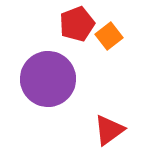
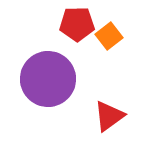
red pentagon: rotated 20 degrees clockwise
red triangle: moved 14 px up
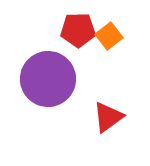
red pentagon: moved 1 px right, 6 px down
red triangle: moved 1 px left, 1 px down
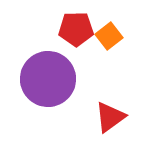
red pentagon: moved 2 px left, 1 px up
red triangle: moved 2 px right
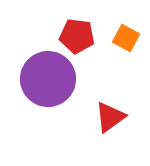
red pentagon: moved 1 px right, 7 px down; rotated 8 degrees clockwise
orange square: moved 17 px right, 2 px down; rotated 24 degrees counterclockwise
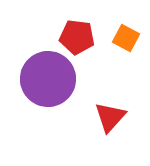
red pentagon: moved 1 px down
red triangle: rotated 12 degrees counterclockwise
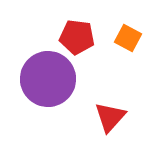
orange square: moved 2 px right
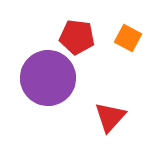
purple circle: moved 1 px up
